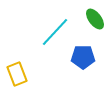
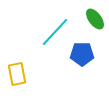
blue pentagon: moved 1 px left, 3 px up
yellow rectangle: rotated 10 degrees clockwise
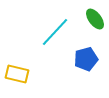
blue pentagon: moved 4 px right, 5 px down; rotated 15 degrees counterclockwise
yellow rectangle: rotated 65 degrees counterclockwise
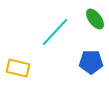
blue pentagon: moved 5 px right, 3 px down; rotated 15 degrees clockwise
yellow rectangle: moved 1 px right, 6 px up
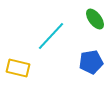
cyan line: moved 4 px left, 4 px down
blue pentagon: rotated 10 degrees counterclockwise
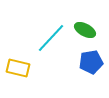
green ellipse: moved 10 px left, 11 px down; rotated 25 degrees counterclockwise
cyan line: moved 2 px down
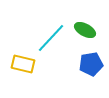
blue pentagon: moved 2 px down
yellow rectangle: moved 5 px right, 4 px up
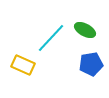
yellow rectangle: moved 1 px down; rotated 10 degrees clockwise
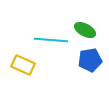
cyan line: moved 2 px down; rotated 52 degrees clockwise
blue pentagon: moved 1 px left, 4 px up
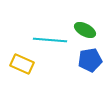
cyan line: moved 1 px left
yellow rectangle: moved 1 px left, 1 px up
